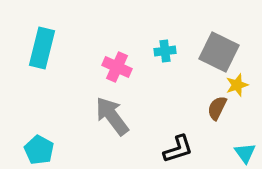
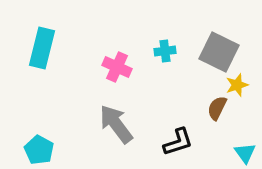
gray arrow: moved 4 px right, 8 px down
black L-shape: moved 7 px up
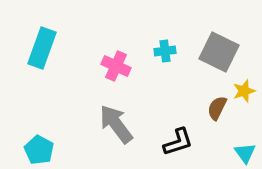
cyan rectangle: rotated 6 degrees clockwise
pink cross: moved 1 px left, 1 px up
yellow star: moved 7 px right, 6 px down
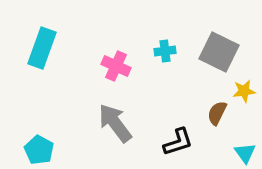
yellow star: rotated 10 degrees clockwise
brown semicircle: moved 5 px down
gray arrow: moved 1 px left, 1 px up
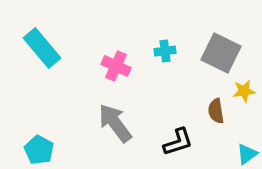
cyan rectangle: rotated 60 degrees counterclockwise
gray square: moved 2 px right, 1 px down
brown semicircle: moved 1 px left, 2 px up; rotated 35 degrees counterclockwise
cyan triangle: moved 2 px right, 1 px down; rotated 30 degrees clockwise
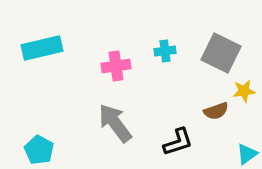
cyan rectangle: rotated 63 degrees counterclockwise
pink cross: rotated 32 degrees counterclockwise
brown semicircle: rotated 100 degrees counterclockwise
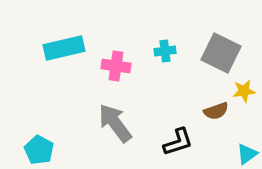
cyan rectangle: moved 22 px right
pink cross: rotated 16 degrees clockwise
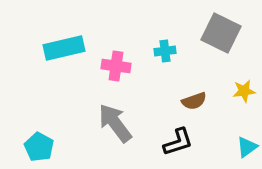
gray square: moved 20 px up
brown semicircle: moved 22 px left, 10 px up
cyan pentagon: moved 3 px up
cyan triangle: moved 7 px up
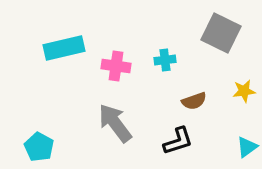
cyan cross: moved 9 px down
black L-shape: moved 1 px up
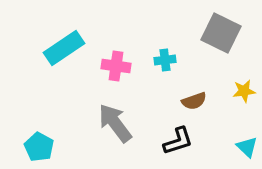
cyan rectangle: rotated 21 degrees counterclockwise
cyan triangle: rotated 40 degrees counterclockwise
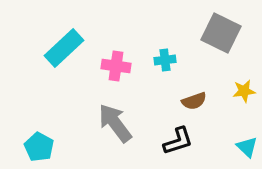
cyan rectangle: rotated 9 degrees counterclockwise
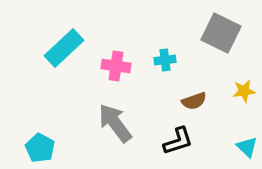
cyan pentagon: moved 1 px right, 1 px down
